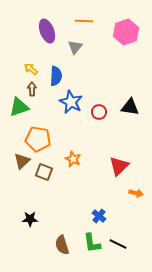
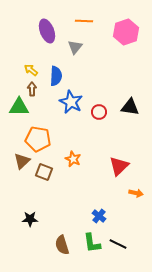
yellow arrow: moved 1 px down
green triangle: rotated 20 degrees clockwise
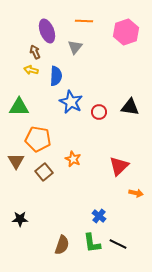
yellow arrow: rotated 24 degrees counterclockwise
brown arrow: moved 3 px right, 37 px up; rotated 24 degrees counterclockwise
brown triangle: moved 6 px left; rotated 18 degrees counterclockwise
brown square: rotated 30 degrees clockwise
black star: moved 10 px left
brown semicircle: rotated 144 degrees counterclockwise
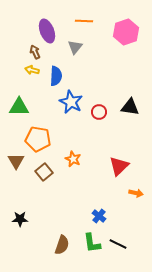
yellow arrow: moved 1 px right
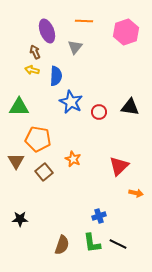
blue cross: rotated 32 degrees clockwise
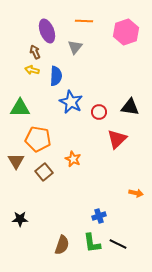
green triangle: moved 1 px right, 1 px down
red triangle: moved 2 px left, 27 px up
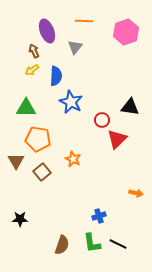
brown arrow: moved 1 px left, 1 px up
yellow arrow: rotated 48 degrees counterclockwise
green triangle: moved 6 px right
red circle: moved 3 px right, 8 px down
brown square: moved 2 px left
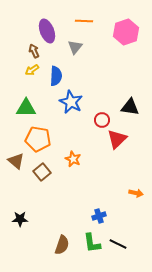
brown triangle: rotated 18 degrees counterclockwise
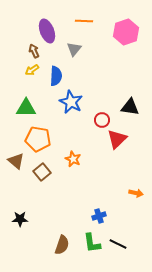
gray triangle: moved 1 px left, 2 px down
